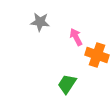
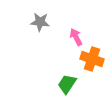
orange cross: moved 5 px left, 4 px down
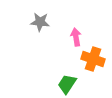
pink arrow: rotated 18 degrees clockwise
orange cross: moved 1 px right
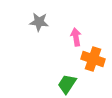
gray star: moved 1 px left
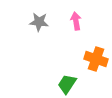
pink arrow: moved 16 px up
orange cross: moved 3 px right
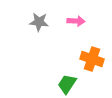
pink arrow: rotated 102 degrees clockwise
orange cross: moved 4 px left
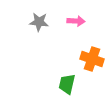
green trapezoid: rotated 20 degrees counterclockwise
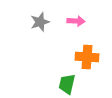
gray star: moved 1 px right; rotated 24 degrees counterclockwise
orange cross: moved 5 px left, 2 px up; rotated 15 degrees counterclockwise
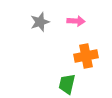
orange cross: moved 1 px left, 1 px up; rotated 15 degrees counterclockwise
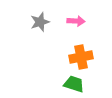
orange cross: moved 5 px left, 1 px down
green trapezoid: moved 7 px right; rotated 95 degrees clockwise
